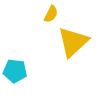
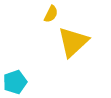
cyan pentagon: moved 11 px down; rotated 25 degrees counterclockwise
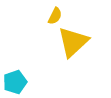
yellow semicircle: moved 4 px right, 2 px down
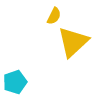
yellow semicircle: moved 1 px left
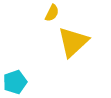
yellow semicircle: moved 2 px left, 3 px up
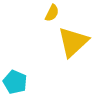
cyan pentagon: rotated 30 degrees counterclockwise
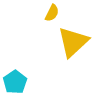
cyan pentagon: rotated 15 degrees clockwise
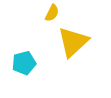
cyan pentagon: moved 9 px right, 19 px up; rotated 20 degrees clockwise
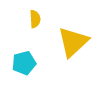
yellow semicircle: moved 17 px left, 6 px down; rotated 30 degrees counterclockwise
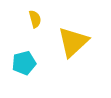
yellow semicircle: rotated 12 degrees counterclockwise
